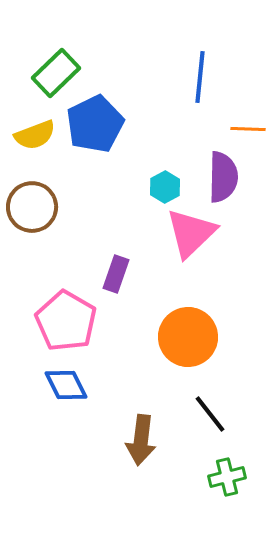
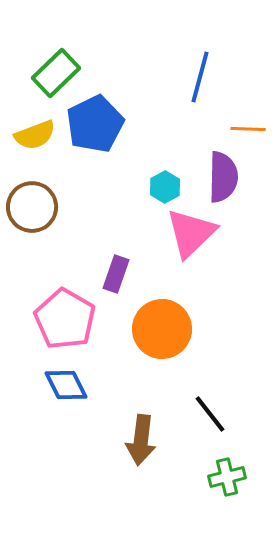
blue line: rotated 9 degrees clockwise
pink pentagon: moved 1 px left, 2 px up
orange circle: moved 26 px left, 8 px up
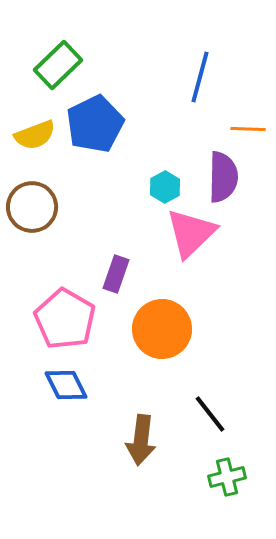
green rectangle: moved 2 px right, 8 px up
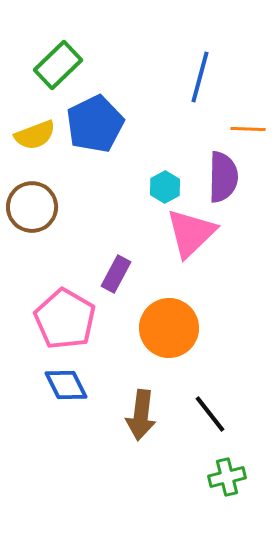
purple rectangle: rotated 9 degrees clockwise
orange circle: moved 7 px right, 1 px up
brown arrow: moved 25 px up
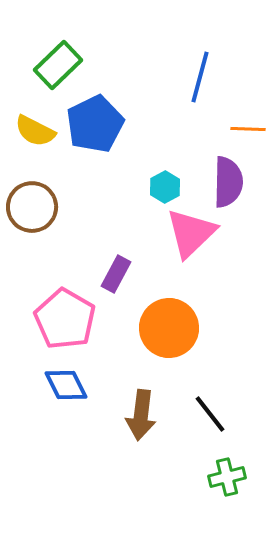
yellow semicircle: moved 4 px up; rotated 48 degrees clockwise
purple semicircle: moved 5 px right, 5 px down
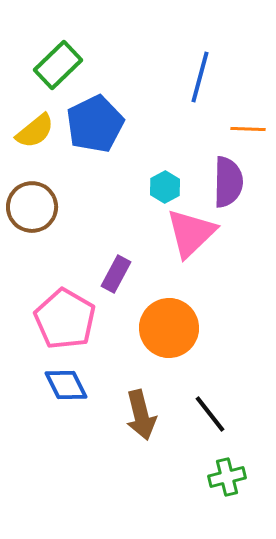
yellow semicircle: rotated 66 degrees counterclockwise
brown arrow: rotated 21 degrees counterclockwise
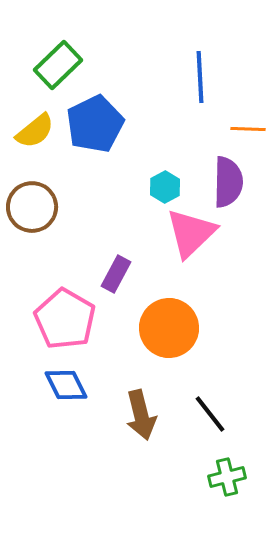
blue line: rotated 18 degrees counterclockwise
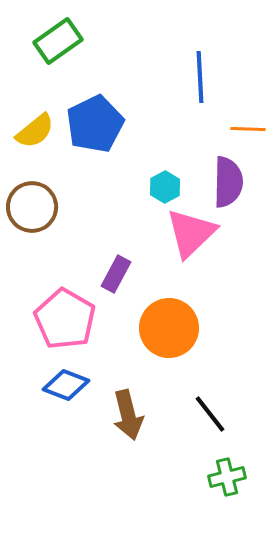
green rectangle: moved 24 px up; rotated 9 degrees clockwise
blue diamond: rotated 42 degrees counterclockwise
brown arrow: moved 13 px left
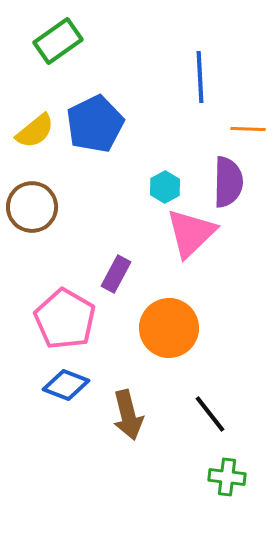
green cross: rotated 21 degrees clockwise
